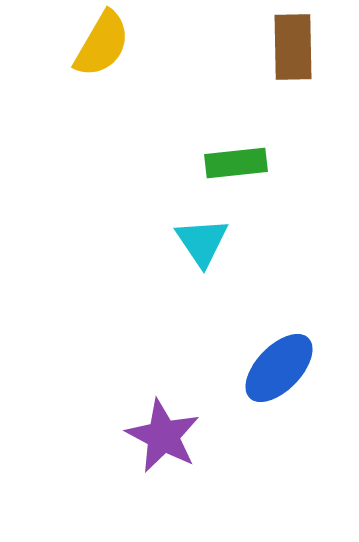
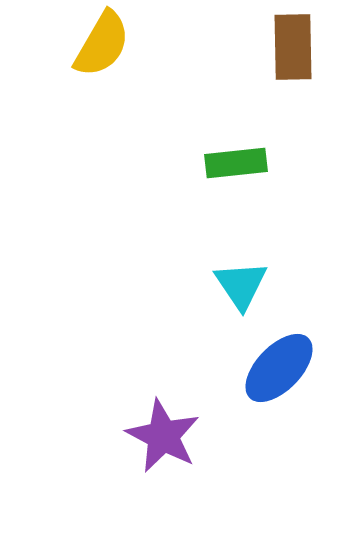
cyan triangle: moved 39 px right, 43 px down
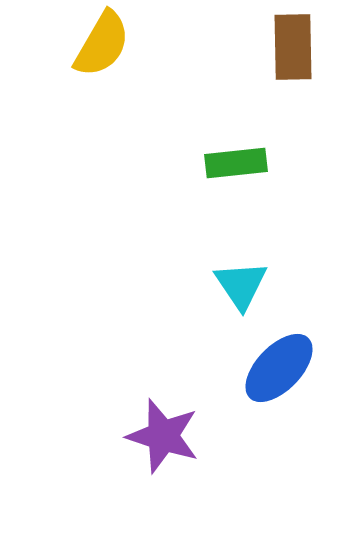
purple star: rotated 10 degrees counterclockwise
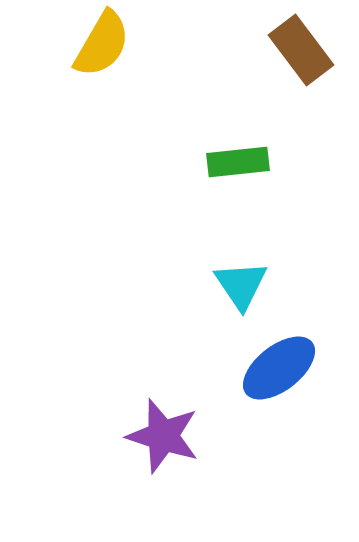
brown rectangle: moved 8 px right, 3 px down; rotated 36 degrees counterclockwise
green rectangle: moved 2 px right, 1 px up
blue ellipse: rotated 8 degrees clockwise
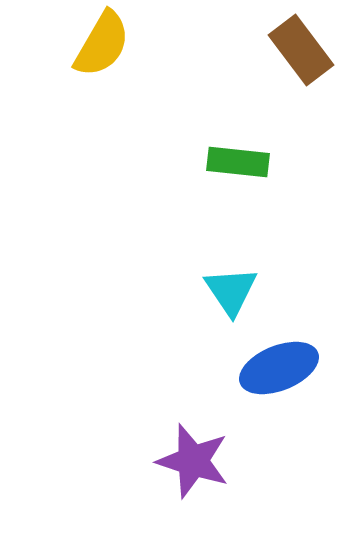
green rectangle: rotated 12 degrees clockwise
cyan triangle: moved 10 px left, 6 px down
blue ellipse: rotated 16 degrees clockwise
purple star: moved 30 px right, 25 px down
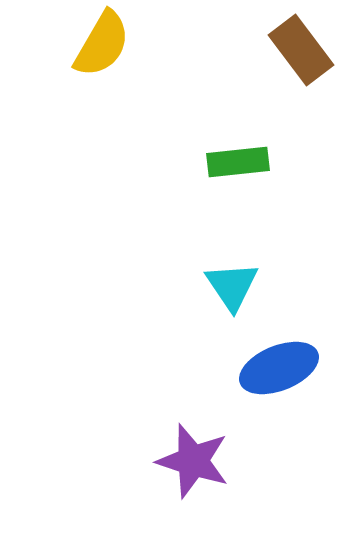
green rectangle: rotated 12 degrees counterclockwise
cyan triangle: moved 1 px right, 5 px up
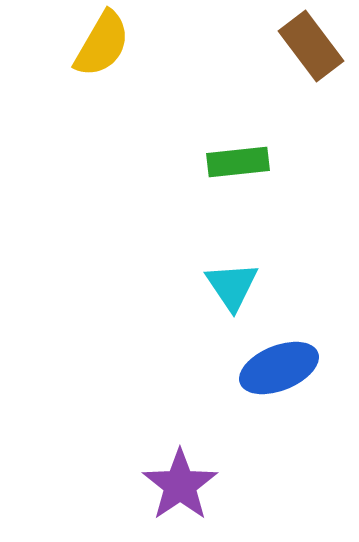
brown rectangle: moved 10 px right, 4 px up
purple star: moved 13 px left, 24 px down; rotated 20 degrees clockwise
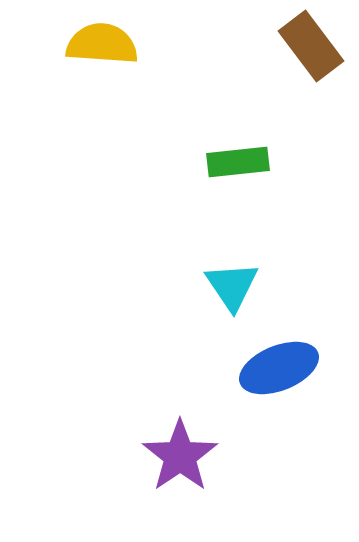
yellow semicircle: rotated 116 degrees counterclockwise
purple star: moved 29 px up
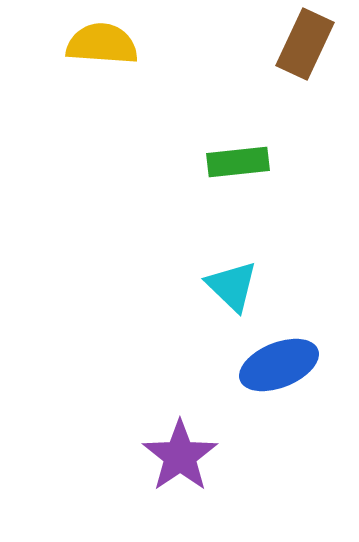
brown rectangle: moved 6 px left, 2 px up; rotated 62 degrees clockwise
cyan triangle: rotated 12 degrees counterclockwise
blue ellipse: moved 3 px up
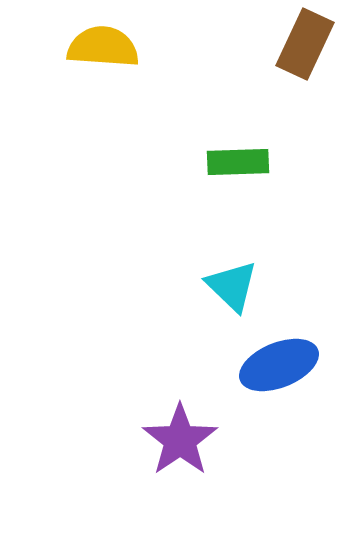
yellow semicircle: moved 1 px right, 3 px down
green rectangle: rotated 4 degrees clockwise
purple star: moved 16 px up
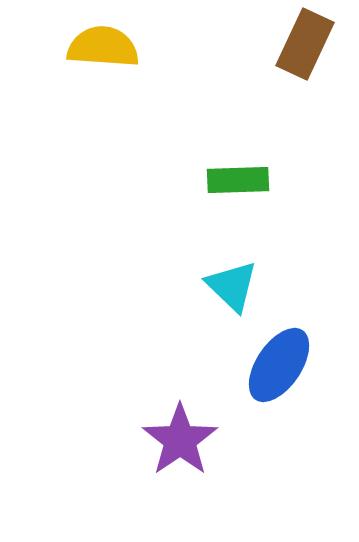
green rectangle: moved 18 px down
blue ellipse: rotated 34 degrees counterclockwise
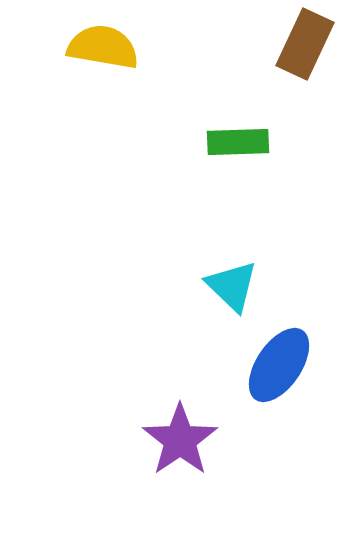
yellow semicircle: rotated 6 degrees clockwise
green rectangle: moved 38 px up
